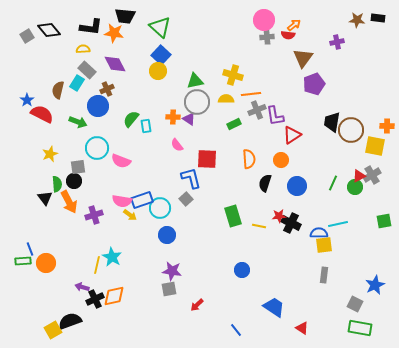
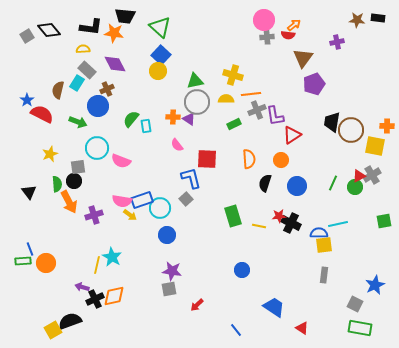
black triangle at (45, 198): moved 16 px left, 6 px up
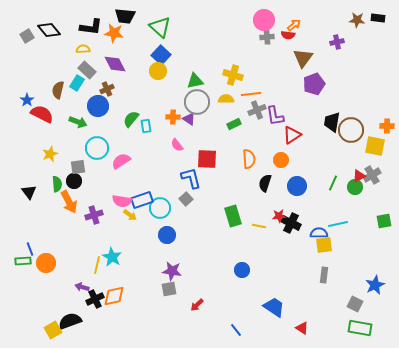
pink semicircle at (121, 161): rotated 126 degrees clockwise
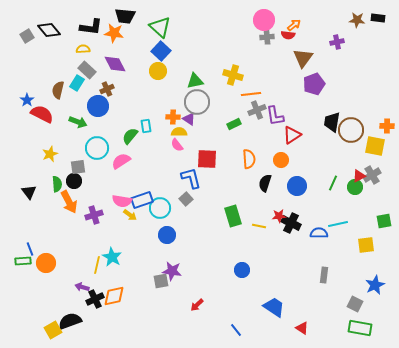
blue square at (161, 55): moved 4 px up
yellow semicircle at (226, 99): moved 47 px left, 33 px down
green semicircle at (131, 119): moved 1 px left, 17 px down
yellow square at (324, 245): moved 42 px right
gray square at (169, 289): moved 8 px left, 8 px up
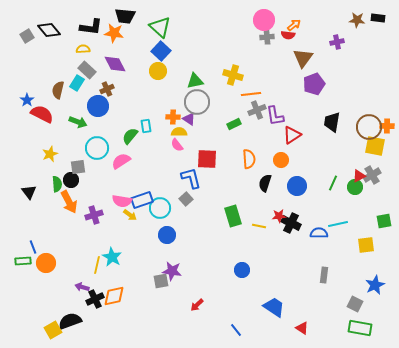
brown circle at (351, 130): moved 18 px right, 3 px up
black circle at (74, 181): moved 3 px left, 1 px up
blue line at (30, 249): moved 3 px right, 2 px up
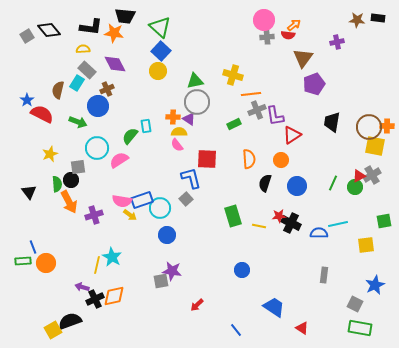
pink semicircle at (121, 161): moved 2 px left, 1 px up
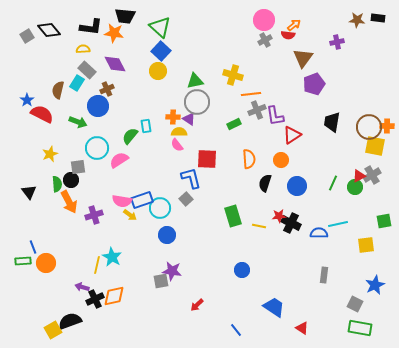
gray cross at (267, 37): moved 2 px left, 3 px down; rotated 24 degrees counterclockwise
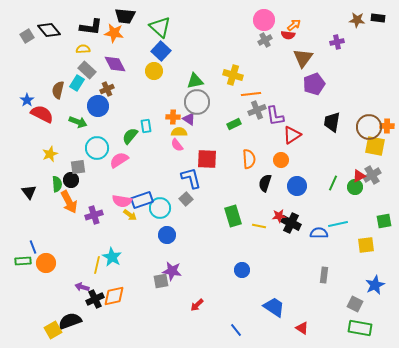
yellow circle at (158, 71): moved 4 px left
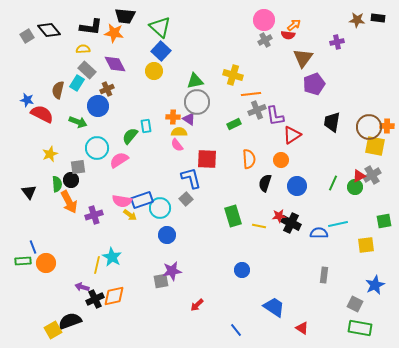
blue star at (27, 100): rotated 24 degrees counterclockwise
purple star at (172, 271): rotated 18 degrees counterclockwise
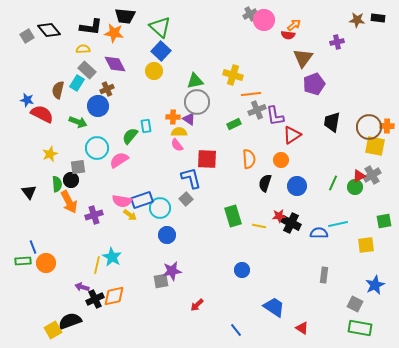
gray cross at (265, 40): moved 15 px left, 26 px up
